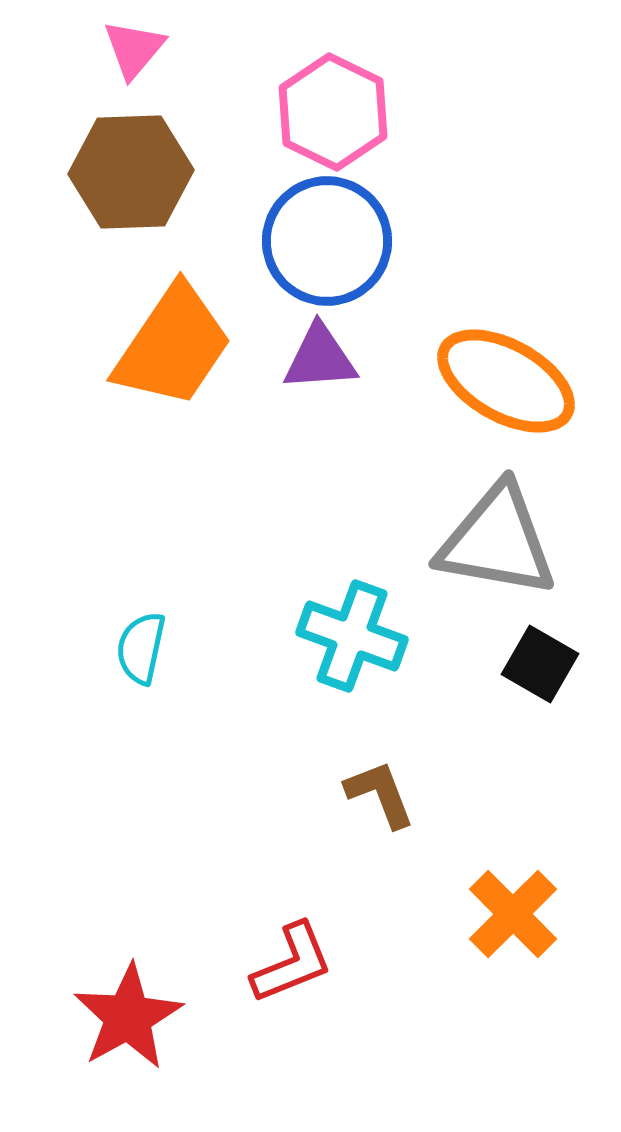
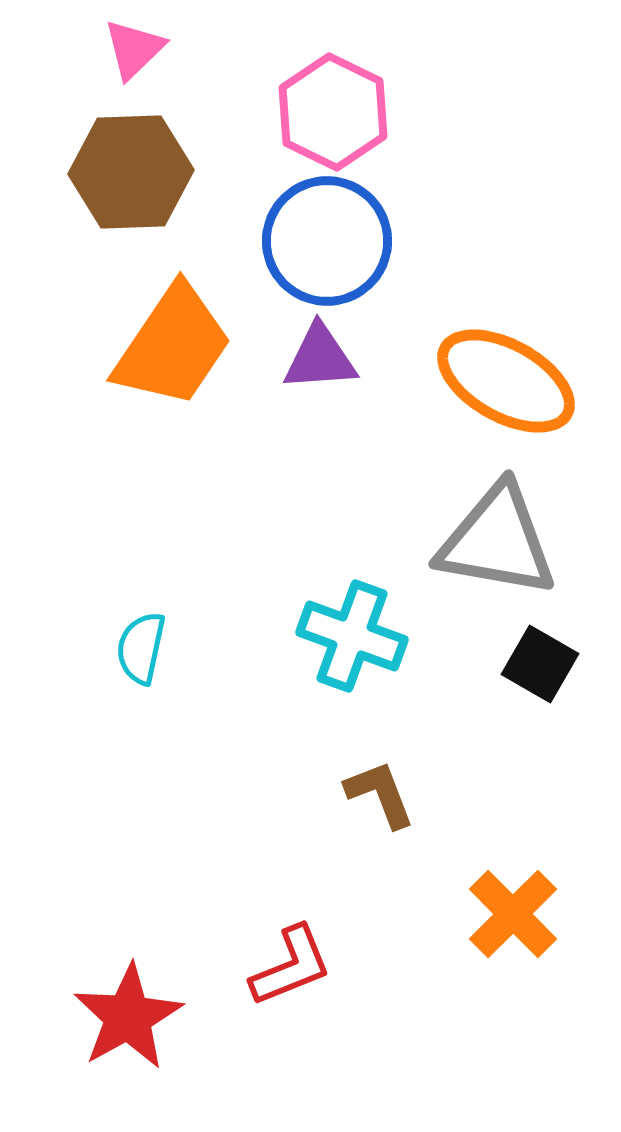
pink triangle: rotated 6 degrees clockwise
red L-shape: moved 1 px left, 3 px down
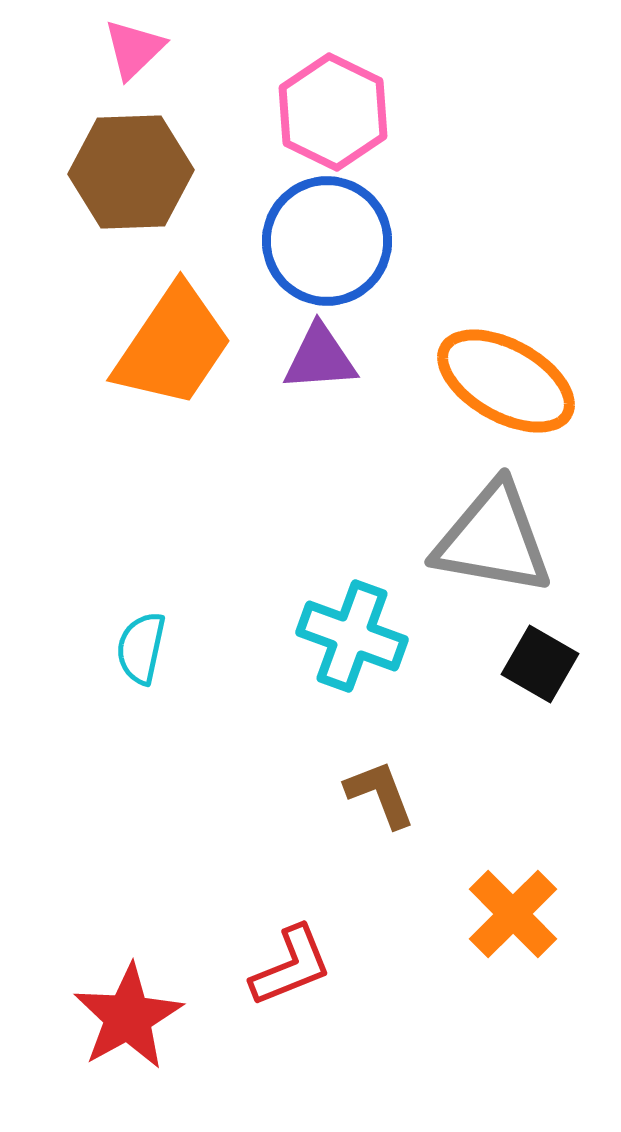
gray triangle: moved 4 px left, 2 px up
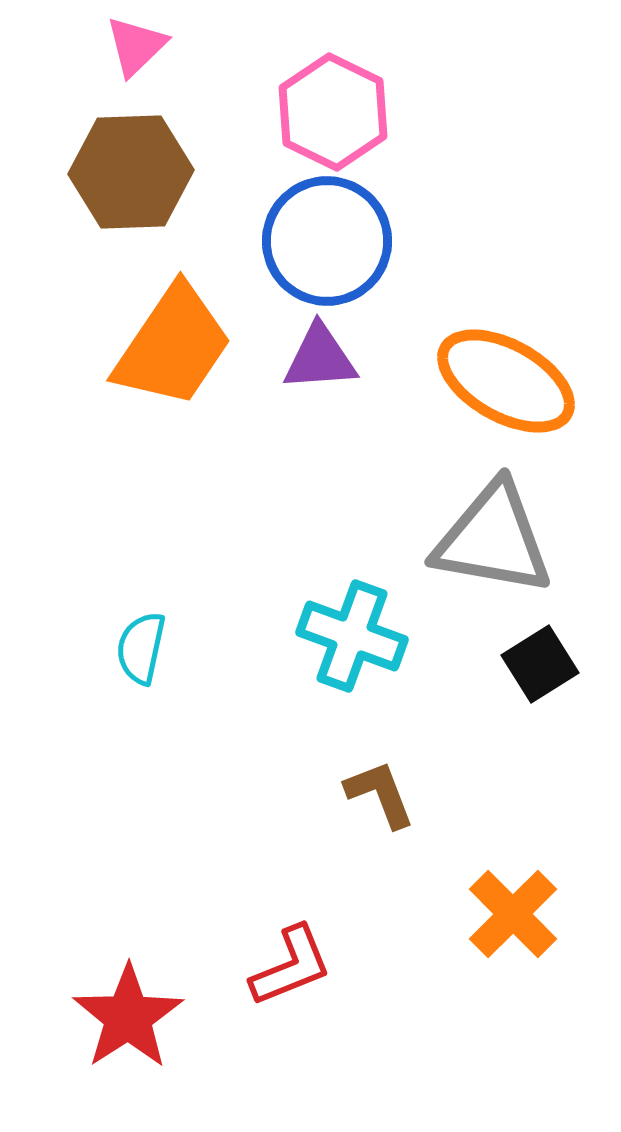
pink triangle: moved 2 px right, 3 px up
black square: rotated 28 degrees clockwise
red star: rotated 4 degrees counterclockwise
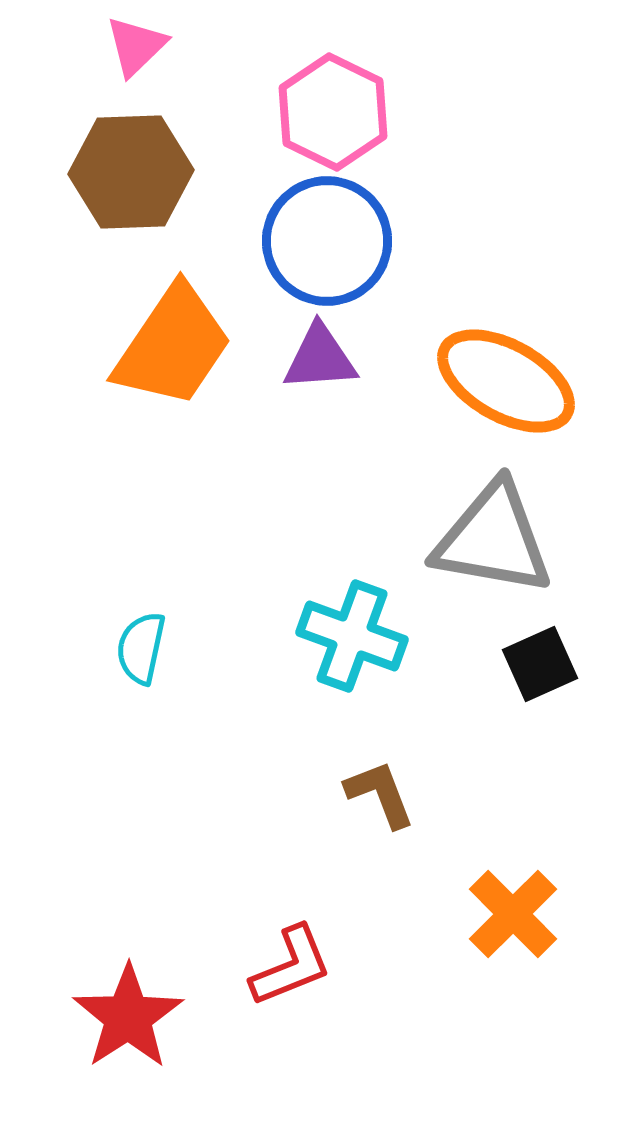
black square: rotated 8 degrees clockwise
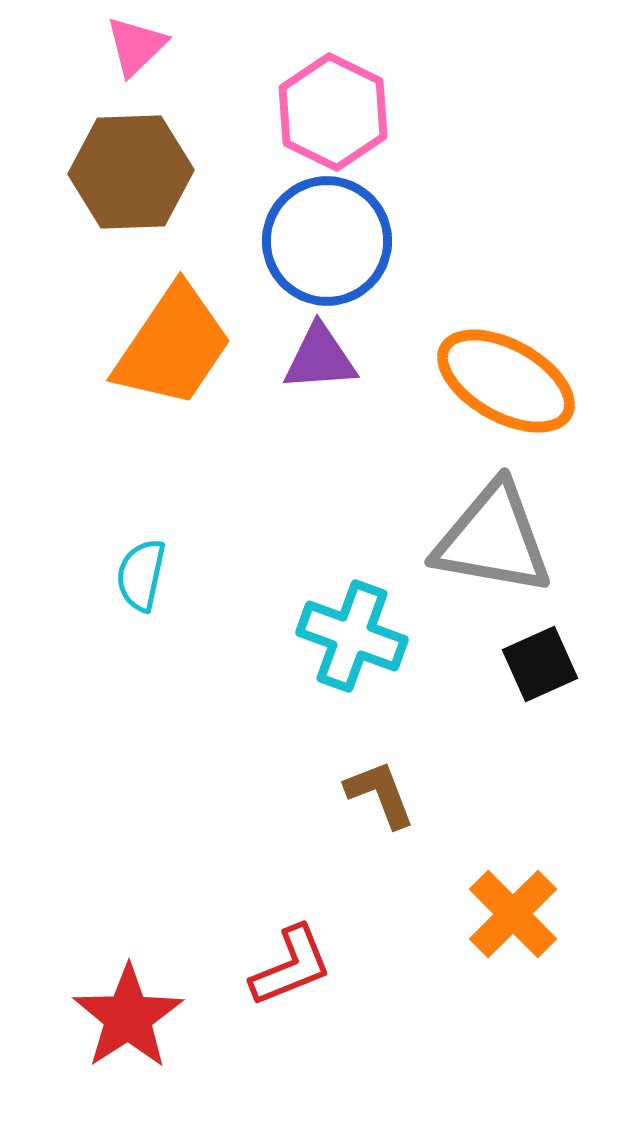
cyan semicircle: moved 73 px up
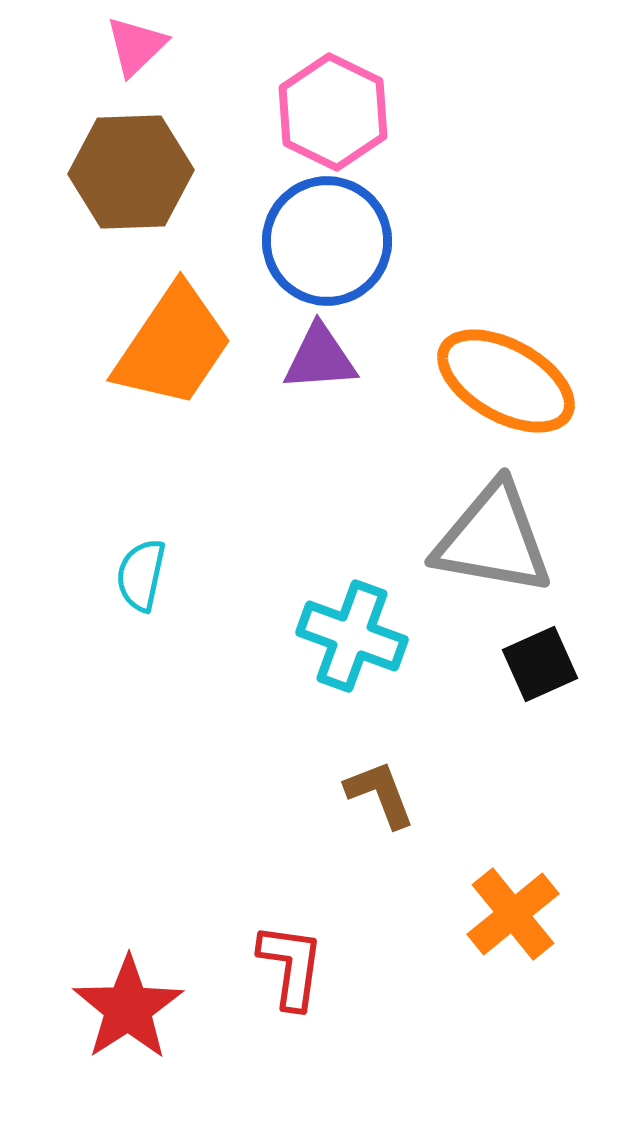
orange cross: rotated 6 degrees clockwise
red L-shape: rotated 60 degrees counterclockwise
red star: moved 9 px up
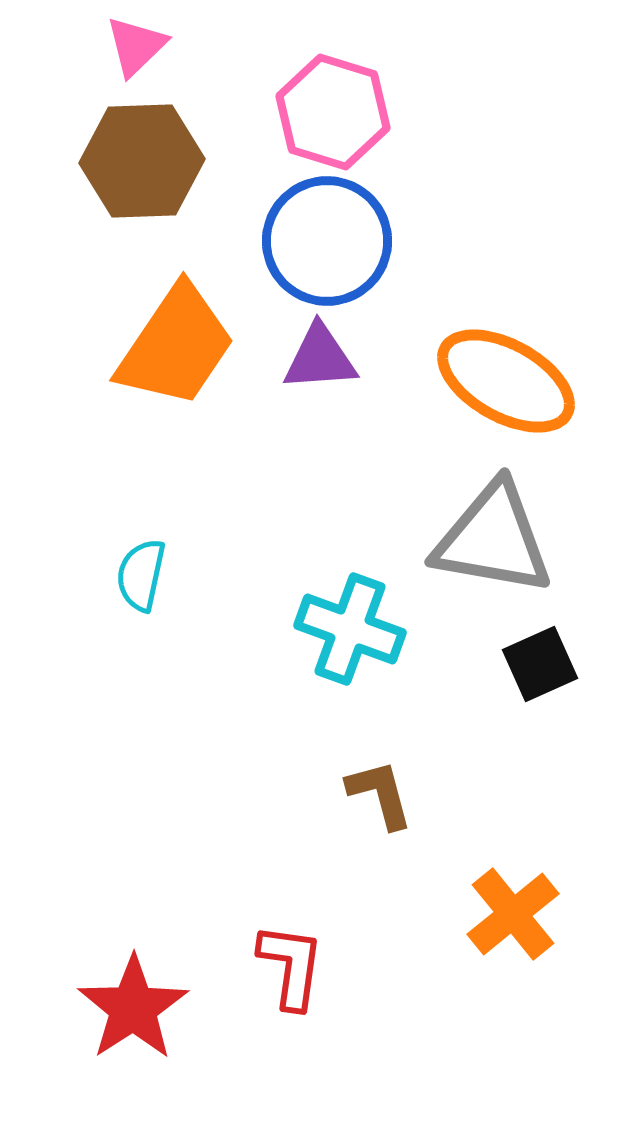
pink hexagon: rotated 9 degrees counterclockwise
brown hexagon: moved 11 px right, 11 px up
orange trapezoid: moved 3 px right
cyan cross: moved 2 px left, 7 px up
brown L-shape: rotated 6 degrees clockwise
red star: moved 5 px right
